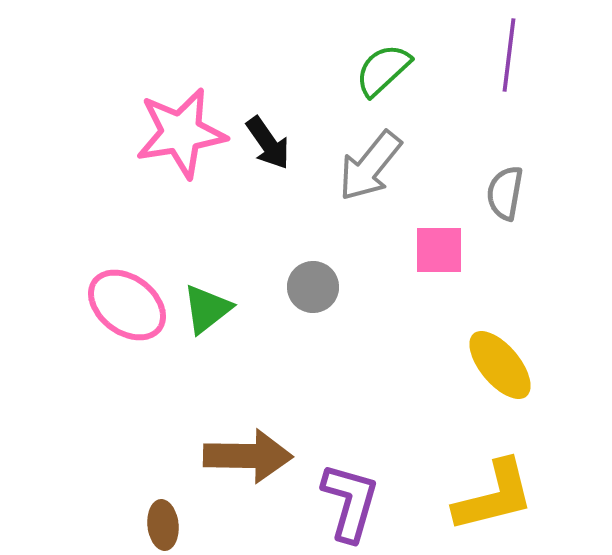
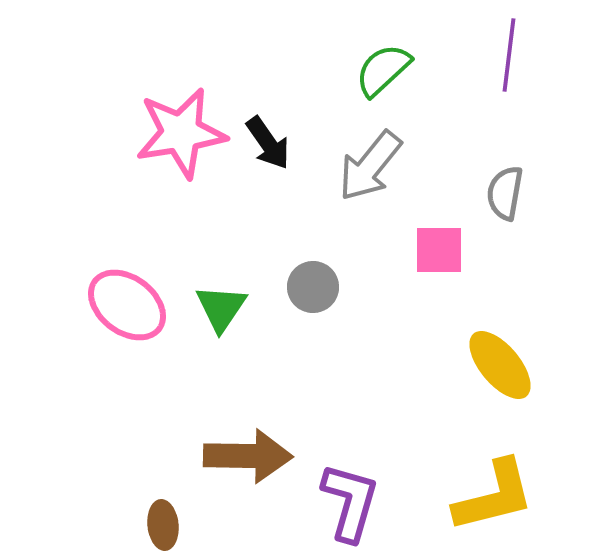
green triangle: moved 14 px right, 1 px up; rotated 18 degrees counterclockwise
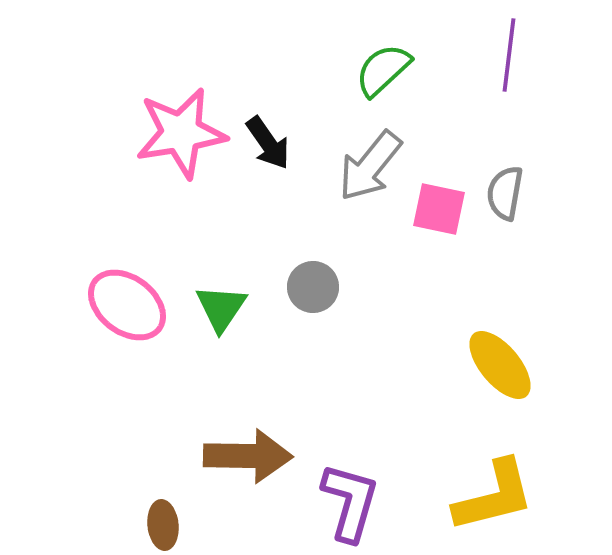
pink square: moved 41 px up; rotated 12 degrees clockwise
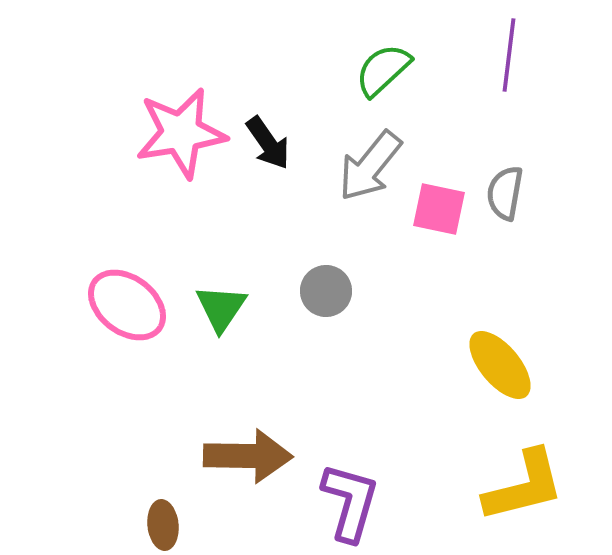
gray circle: moved 13 px right, 4 px down
yellow L-shape: moved 30 px right, 10 px up
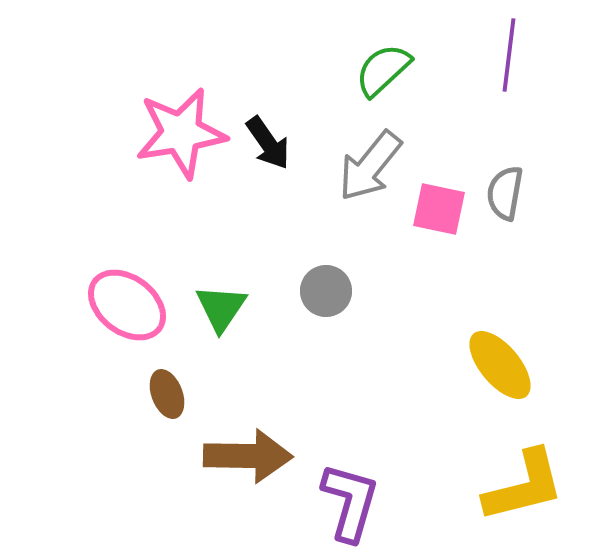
brown ellipse: moved 4 px right, 131 px up; rotated 15 degrees counterclockwise
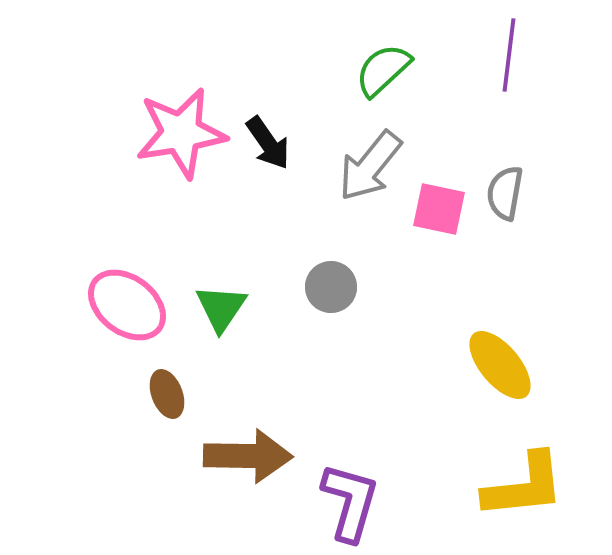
gray circle: moved 5 px right, 4 px up
yellow L-shape: rotated 8 degrees clockwise
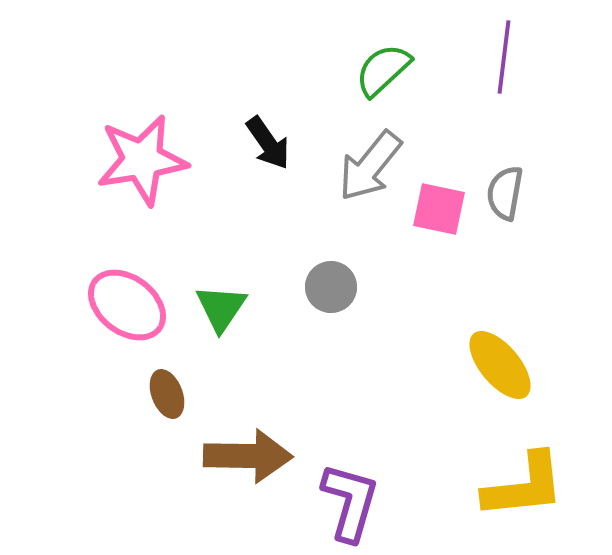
purple line: moved 5 px left, 2 px down
pink star: moved 39 px left, 27 px down
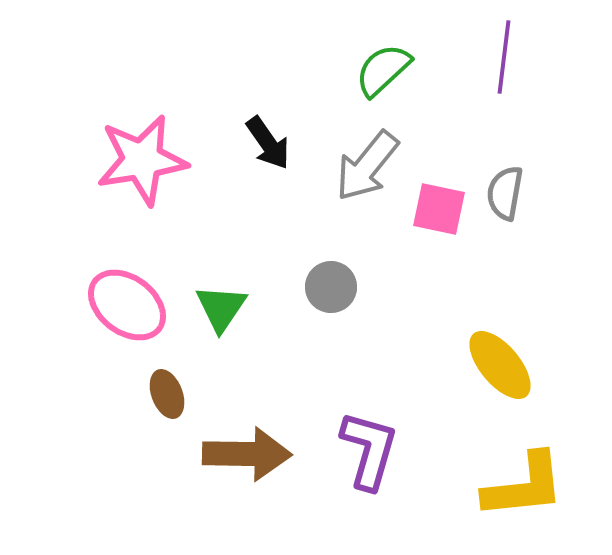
gray arrow: moved 3 px left
brown arrow: moved 1 px left, 2 px up
purple L-shape: moved 19 px right, 52 px up
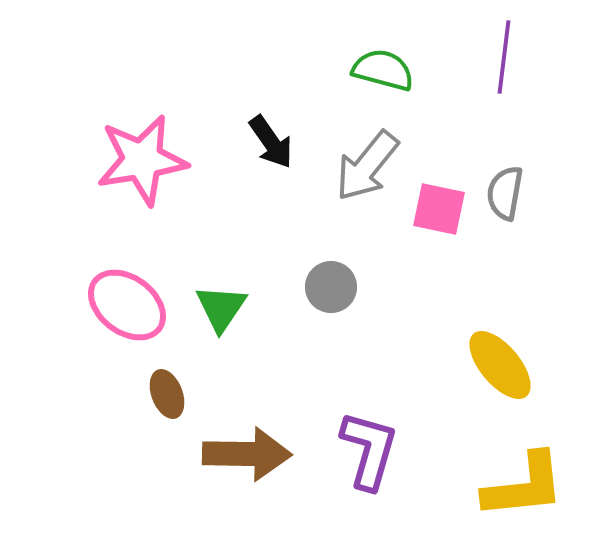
green semicircle: rotated 58 degrees clockwise
black arrow: moved 3 px right, 1 px up
